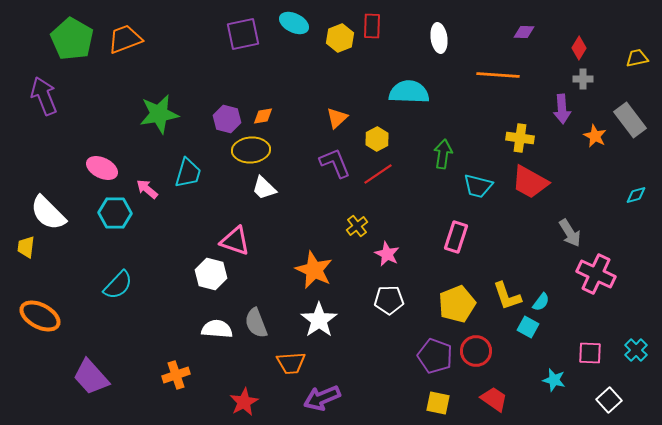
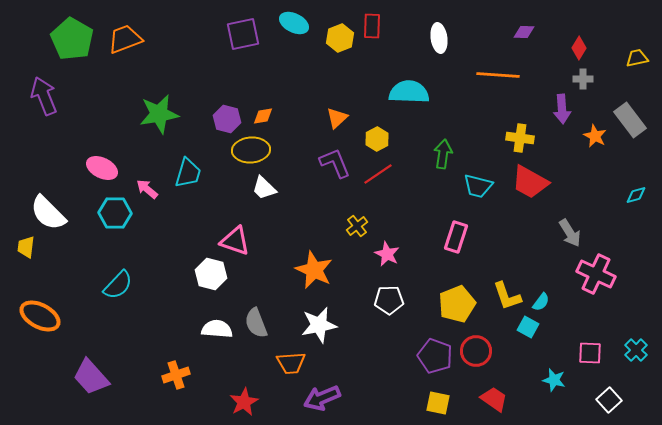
white star at (319, 320): moved 5 px down; rotated 24 degrees clockwise
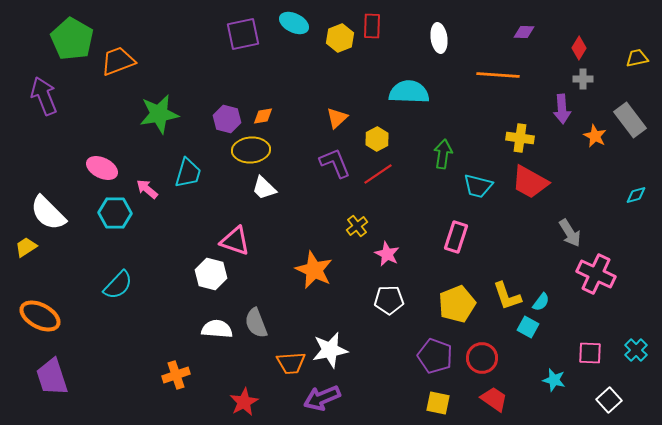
orange trapezoid at (125, 39): moved 7 px left, 22 px down
yellow trapezoid at (26, 247): rotated 50 degrees clockwise
white star at (319, 325): moved 11 px right, 25 px down
red circle at (476, 351): moved 6 px right, 7 px down
purple trapezoid at (91, 377): moved 39 px left; rotated 24 degrees clockwise
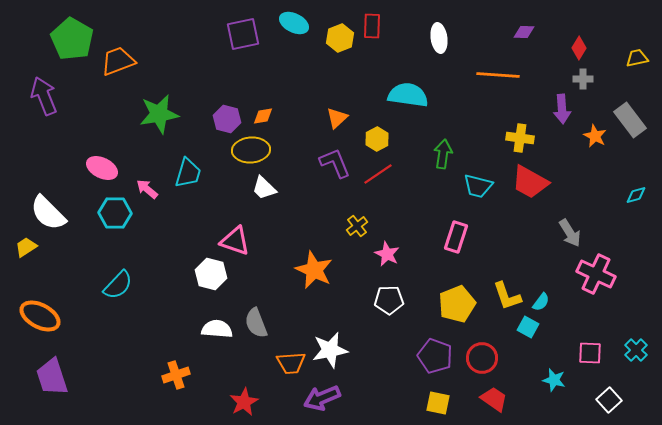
cyan semicircle at (409, 92): moved 1 px left, 3 px down; rotated 6 degrees clockwise
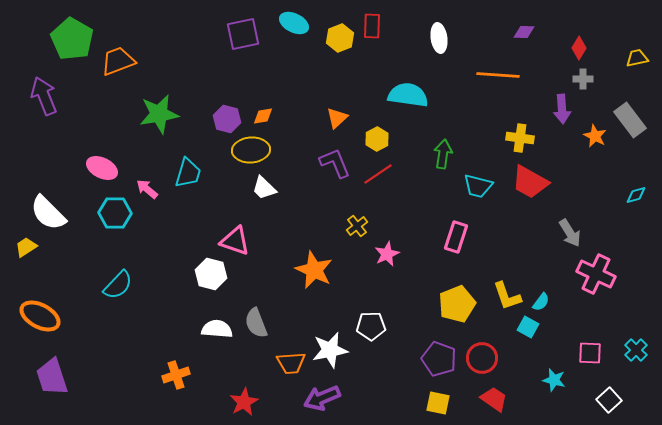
pink star at (387, 254): rotated 20 degrees clockwise
white pentagon at (389, 300): moved 18 px left, 26 px down
purple pentagon at (435, 356): moved 4 px right, 3 px down
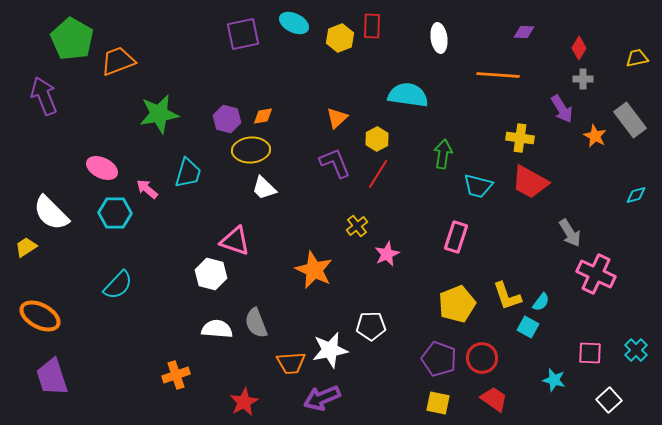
purple arrow at (562, 109): rotated 28 degrees counterclockwise
red line at (378, 174): rotated 24 degrees counterclockwise
white semicircle at (48, 213): moved 3 px right
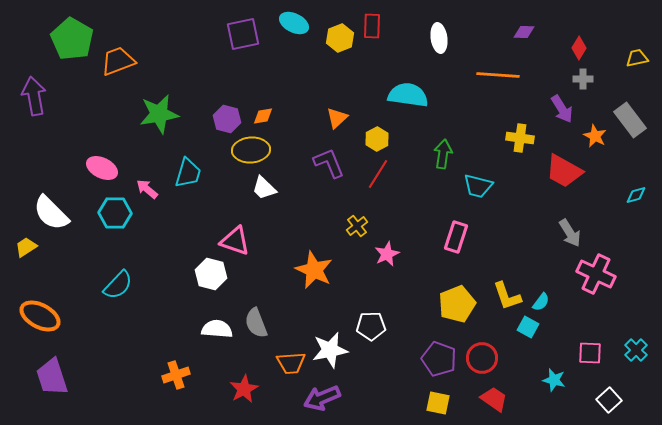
purple arrow at (44, 96): moved 10 px left; rotated 12 degrees clockwise
purple L-shape at (335, 163): moved 6 px left
red trapezoid at (530, 182): moved 34 px right, 11 px up
red star at (244, 402): moved 13 px up
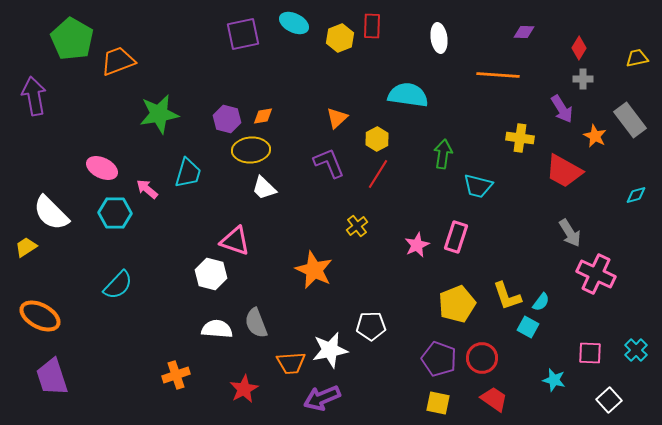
pink star at (387, 254): moved 30 px right, 9 px up
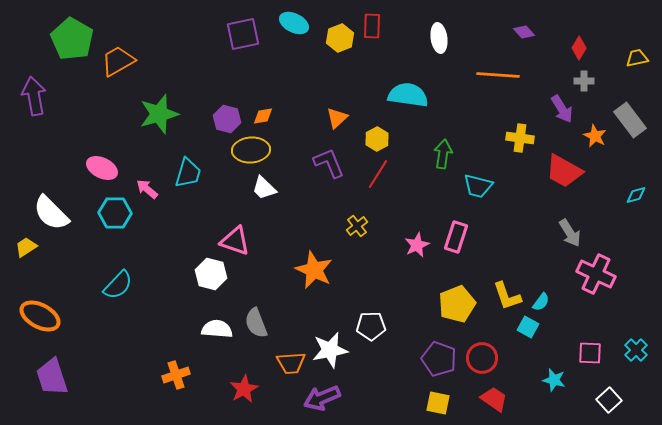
purple diamond at (524, 32): rotated 45 degrees clockwise
orange trapezoid at (118, 61): rotated 9 degrees counterclockwise
gray cross at (583, 79): moved 1 px right, 2 px down
green star at (159, 114): rotated 6 degrees counterclockwise
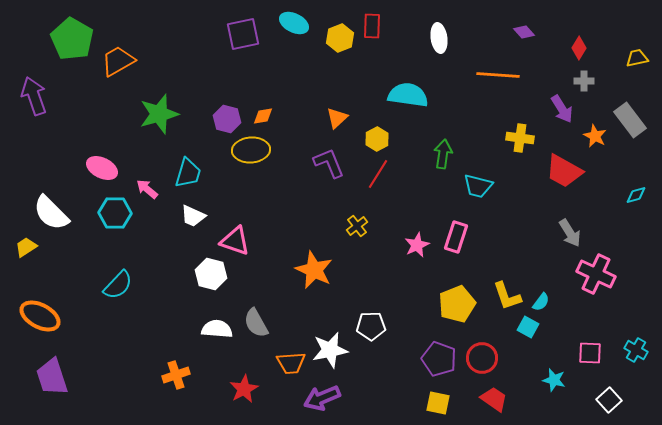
purple arrow at (34, 96): rotated 9 degrees counterclockwise
white trapezoid at (264, 188): moved 71 px left, 28 px down; rotated 20 degrees counterclockwise
gray semicircle at (256, 323): rotated 8 degrees counterclockwise
cyan cross at (636, 350): rotated 15 degrees counterclockwise
